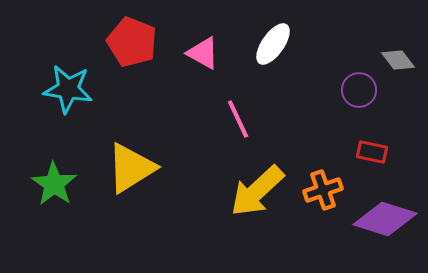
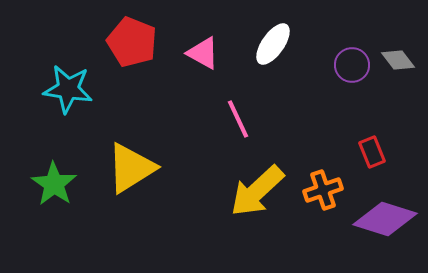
purple circle: moved 7 px left, 25 px up
red rectangle: rotated 56 degrees clockwise
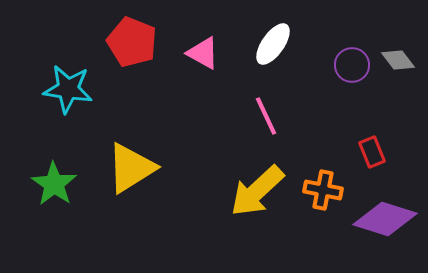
pink line: moved 28 px right, 3 px up
orange cross: rotated 30 degrees clockwise
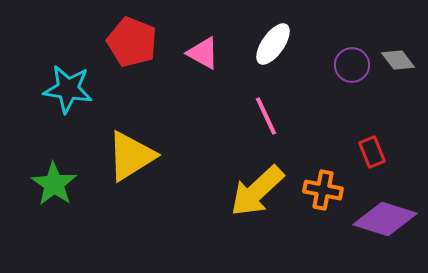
yellow triangle: moved 12 px up
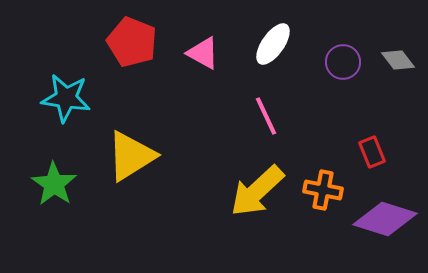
purple circle: moved 9 px left, 3 px up
cyan star: moved 2 px left, 9 px down
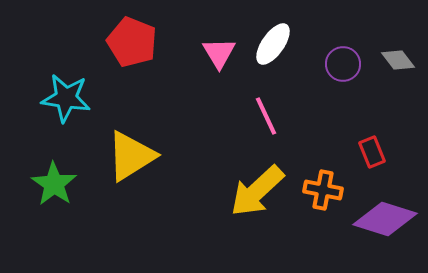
pink triangle: moved 16 px right; rotated 30 degrees clockwise
purple circle: moved 2 px down
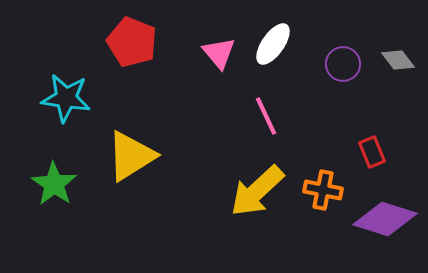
pink triangle: rotated 9 degrees counterclockwise
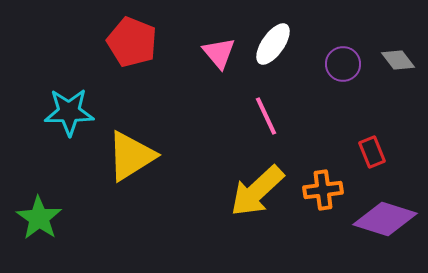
cyan star: moved 3 px right, 14 px down; rotated 9 degrees counterclockwise
green star: moved 15 px left, 34 px down
orange cross: rotated 18 degrees counterclockwise
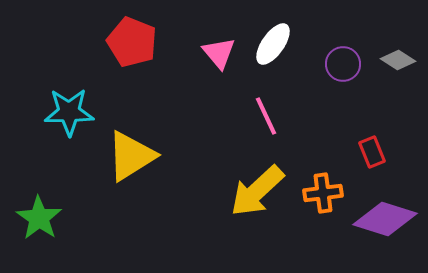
gray diamond: rotated 20 degrees counterclockwise
orange cross: moved 3 px down
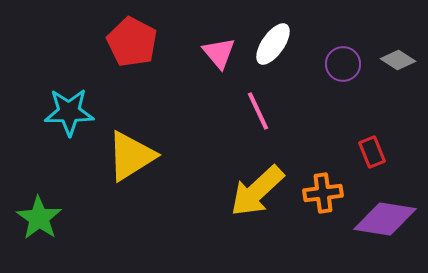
red pentagon: rotated 6 degrees clockwise
pink line: moved 8 px left, 5 px up
purple diamond: rotated 8 degrees counterclockwise
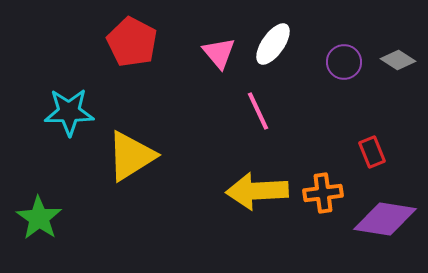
purple circle: moved 1 px right, 2 px up
yellow arrow: rotated 40 degrees clockwise
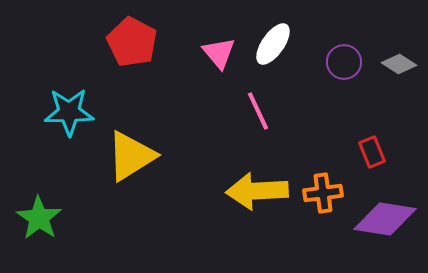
gray diamond: moved 1 px right, 4 px down
